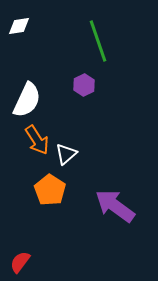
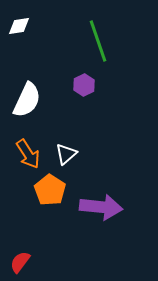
orange arrow: moved 9 px left, 14 px down
purple arrow: moved 14 px left, 1 px down; rotated 150 degrees clockwise
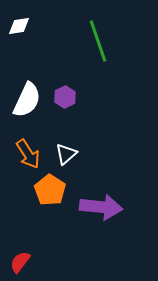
purple hexagon: moved 19 px left, 12 px down
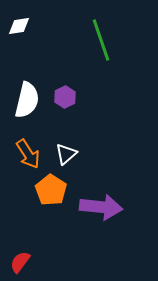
green line: moved 3 px right, 1 px up
white semicircle: rotated 12 degrees counterclockwise
orange pentagon: moved 1 px right
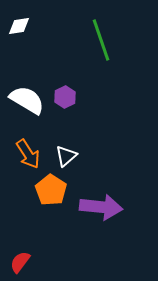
white semicircle: rotated 72 degrees counterclockwise
white triangle: moved 2 px down
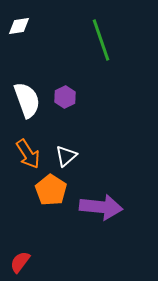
white semicircle: rotated 39 degrees clockwise
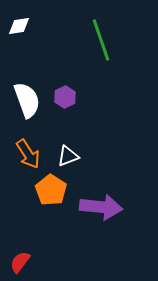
white triangle: moved 2 px right; rotated 20 degrees clockwise
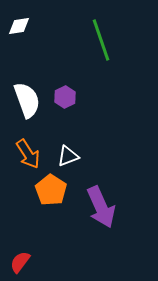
purple arrow: rotated 60 degrees clockwise
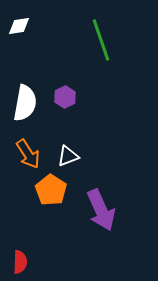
white semicircle: moved 2 px left, 3 px down; rotated 30 degrees clockwise
purple arrow: moved 3 px down
red semicircle: rotated 145 degrees clockwise
